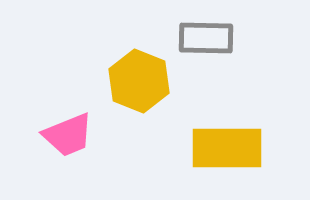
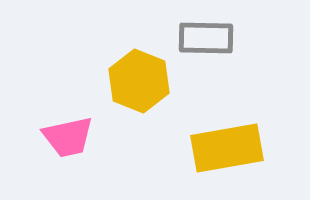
pink trapezoid: moved 2 px down; rotated 10 degrees clockwise
yellow rectangle: rotated 10 degrees counterclockwise
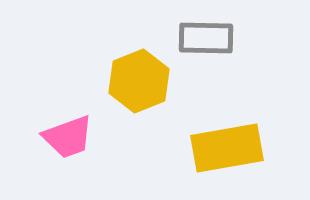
yellow hexagon: rotated 16 degrees clockwise
pink trapezoid: rotated 8 degrees counterclockwise
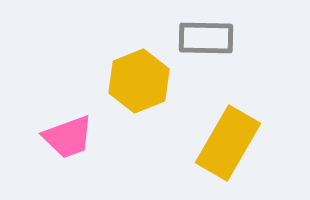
yellow rectangle: moved 1 px right, 5 px up; rotated 50 degrees counterclockwise
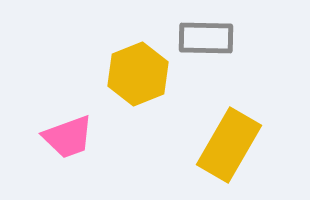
yellow hexagon: moved 1 px left, 7 px up
yellow rectangle: moved 1 px right, 2 px down
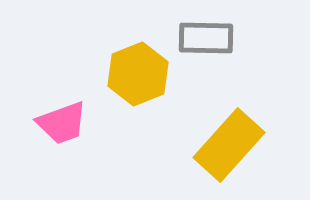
pink trapezoid: moved 6 px left, 14 px up
yellow rectangle: rotated 12 degrees clockwise
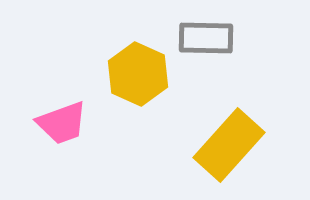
yellow hexagon: rotated 14 degrees counterclockwise
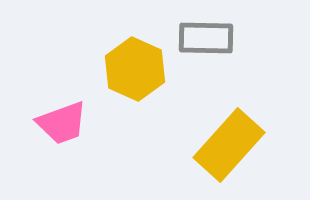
yellow hexagon: moved 3 px left, 5 px up
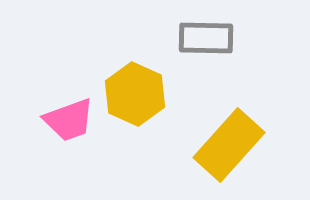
yellow hexagon: moved 25 px down
pink trapezoid: moved 7 px right, 3 px up
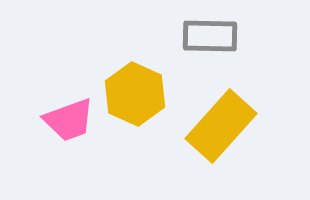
gray rectangle: moved 4 px right, 2 px up
yellow rectangle: moved 8 px left, 19 px up
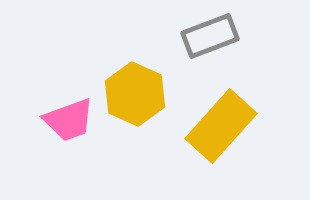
gray rectangle: rotated 22 degrees counterclockwise
